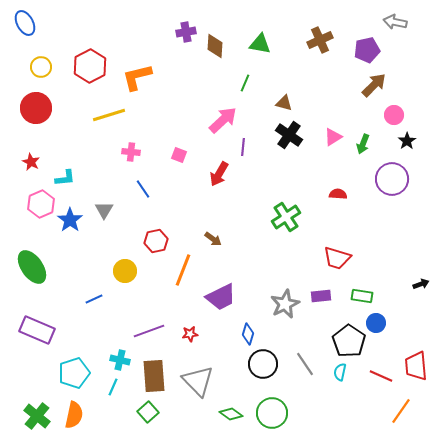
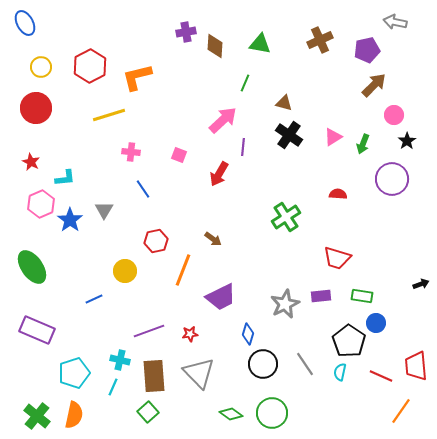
gray triangle at (198, 381): moved 1 px right, 8 px up
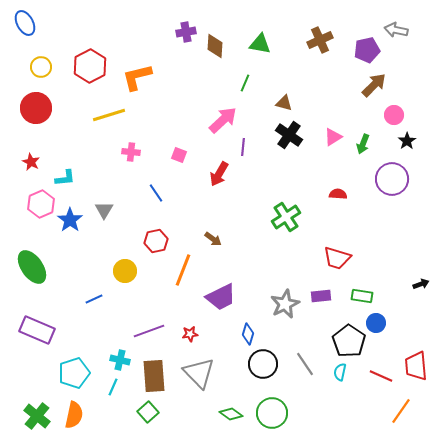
gray arrow at (395, 22): moved 1 px right, 8 px down
blue line at (143, 189): moved 13 px right, 4 px down
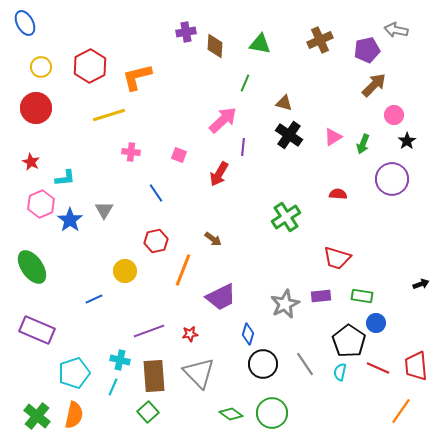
red line at (381, 376): moved 3 px left, 8 px up
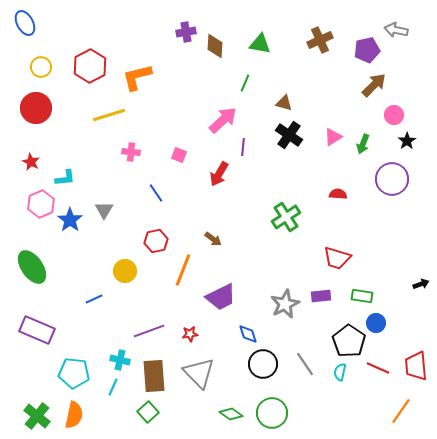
blue diamond at (248, 334): rotated 35 degrees counterclockwise
cyan pentagon at (74, 373): rotated 24 degrees clockwise
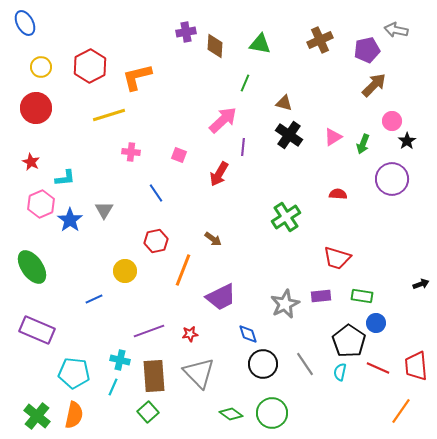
pink circle at (394, 115): moved 2 px left, 6 px down
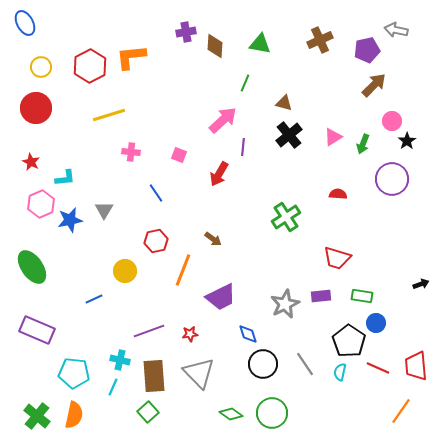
orange L-shape at (137, 77): moved 6 px left, 20 px up; rotated 8 degrees clockwise
black cross at (289, 135): rotated 16 degrees clockwise
blue star at (70, 220): rotated 25 degrees clockwise
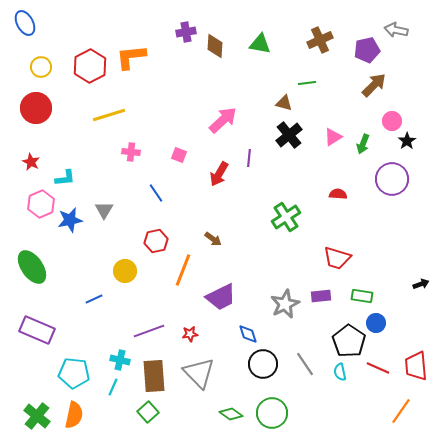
green line at (245, 83): moved 62 px right; rotated 60 degrees clockwise
purple line at (243, 147): moved 6 px right, 11 px down
cyan semicircle at (340, 372): rotated 24 degrees counterclockwise
